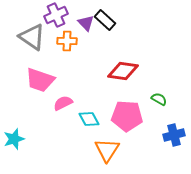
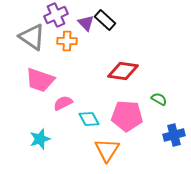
cyan star: moved 26 px right
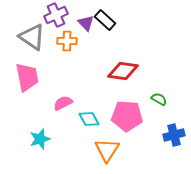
pink trapezoid: moved 13 px left, 3 px up; rotated 120 degrees counterclockwise
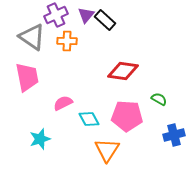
purple triangle: moved 8 px up; rotated 24 degrees clockwise
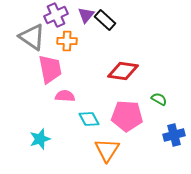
pink trapezoid: moved 23 px right, 8 px up
pink semicircle: moved 2 px right, 7 px up; rotated 30 degrees clockwise
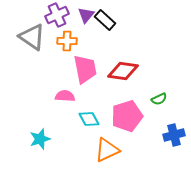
purple cross: moved 1 px right
pink trapezoid: moved 35 px right
green semicircle: rotated 126 degrees clockwise
pink pentagon: rotated 20 degrees counterclockwise
orange triangle: rotated 32 degrees clockwise
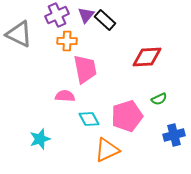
gray triangle: moved 13 px left, 3 px up; rotated 8 degrees counterclockwise
red diamond: moved 24 px right, 14 px up; rotated 12 degrees counterclockwise
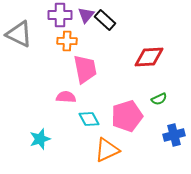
purple cross: moved 3 px right; rotated 25 degrees clockwise
red diamond: moved 2 px right
pink semicircle: moved 1 px right, 1 px down
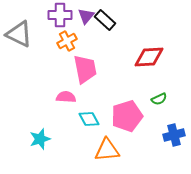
purple triangle: moved 1 px down
orange cross: rotated 30 degrees counterclockwise
orange triangle: rotated 20 degrees clockwise
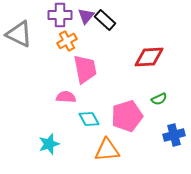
cyan star: moved 9 px right, 5 px down
